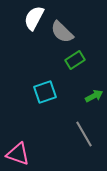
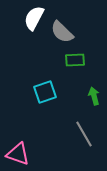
green rectangle: rotated 30 degrees clockwise
green arrow: rotated 78 degrees counterclockwise
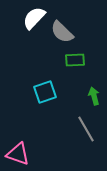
white semicircle: rotated 15 degrees clockwise
gray line: moved 2 px right, 5 px up
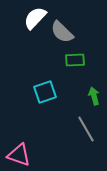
white semicircle: moved 1 px right
pink triangle: moved 1 px right, 1 px down
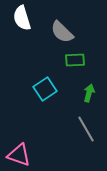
white semicircle: moved 13 px left; rotated 60 degrees counterclockwise
cyan square: moved 3 px up; rotated 15 degrees counterclockwise
green arrow: moved 5 px left, 3 px up; rotated 30 degrees clockwise
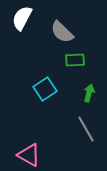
white semicircle: rotated 45 degrees clockwise
pink triangle: moved 10 px right; rotated 10 degrees clockwise
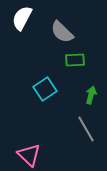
green arrow: moved 2 px right, 2 px down
pink triangle: rotated 15 degrees clockwise
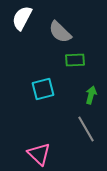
gray semicircle: moved 2 px left
cyan square: moved 2 px left; rotated 20 degrees clockwise
pink triangle: moved 10 px right, 1 px up
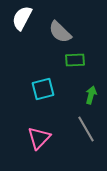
pink triangle: moved 16 px up; rotated 30 degrees clockwise
